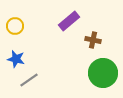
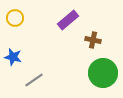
purple rectangle: moved 1 px left, 1 px up
yellow circle: moved 8 px up
blue star: moved 3 px left, 2 px up
gray line: moved 5 px right
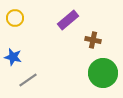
gray line: moved 6 px left
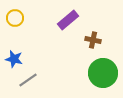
blue star: moved 1 px right, 2 px down
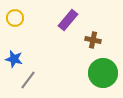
purple rectangle: rotated 10 degrees counterclockwise
gray line: rotated 18 degrees counterclockwise
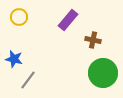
yellow circle: moved 4 px right, 1 px up
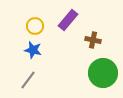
yellow circle: moved 16 px right, 9 px down
blue star: moved 19 px right, 9 px up
